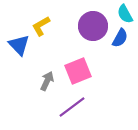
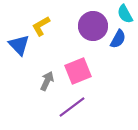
blue semicircle: moved 2 px left, 1 px down
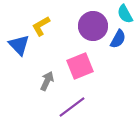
pink square: moved 2 px right, 5 px up
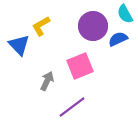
blue semicircle: rotated 144 degrees counterclockwise
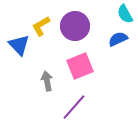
purple circle: moved 18 px left
gray arrow: rotated 36 degrees counterclockwise
purple line: moved 2 px right; rotated 12 degrees counterclockwise
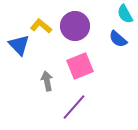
yellow L-shape: rotated 70 degrees clockwise
blue semicircle: rotated 114 degrees counterclockwise
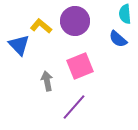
cyan semicircle: rotated 24 degrees clockwise
purple circle: moved 5 px up
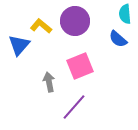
blue triangle: rotated 25 degrees clockwise
gray arrow: moved 2 px right, 1 px down
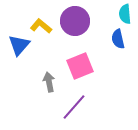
blue semicircle: rotated 36 degrees clockwise
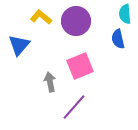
purple circle: moved 1 px right
yellow L-shape: moved 9 px up
gray arrow: moved 1 px right
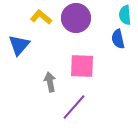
cyan semicircle: moved 1 px down
purple circle: moved 3 px up
pink square: moved 2 px right; rotated 24 degrees clockwise
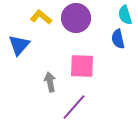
cyan semicircle: rotated 12 degrees counterclockwise
